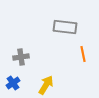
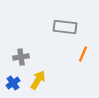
orange line: rotated 35 degrees clockwise
yellow arrow: moved 8 px left, 5 px up
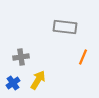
orange line: moved 3 px down
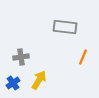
yellow arrow: moved 1 px right
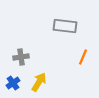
gray rectangle: moved 1 px up
yellow arrow: moved 2 px down
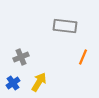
gray cross: rotated 14 degrees counterclockwise
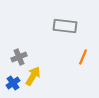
gray cross: moved 2 px left
yellow arrow: moved 6 px left, 6 px up
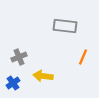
yellow arrow: moved 10 px right; rotated 114 degrees counterclockwise
